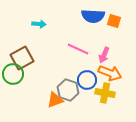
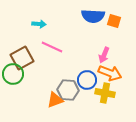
pink line: moved 26 px left, 2 px up
gray hexagon: rotated 15 degrees counterclockwise
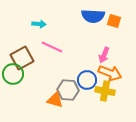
yellow cross: moved 2 px up
orange triangle: rotated 36 degrees clockwise
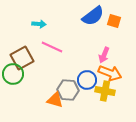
blue semicircle: rotated 40 degrees counterclockwise
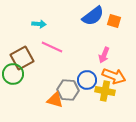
orange arrow: moved 4 px right, 3 px down
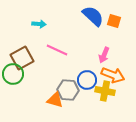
blue semicircle: rotated 100 degrees counterclockwise
pink line: moved 5 px right, 3 px down
orange arrow: moved 1 px left, 1 px up
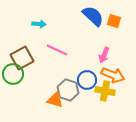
gray hexagon: rotated 15 degrees clockwise
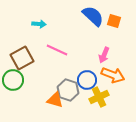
green circle: moved 6 px down
yellow cross: moved 6 px left, 6 px down; rotated 36 degrees counterclockwise
